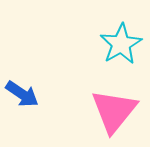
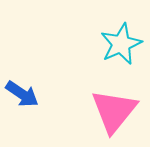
cyan star: rotated 6 degrees clockwise
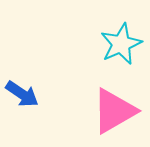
pink triangle: rotated 21 degrees clockwise
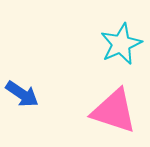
pink triangle: rotated 48 degrees clockwise
